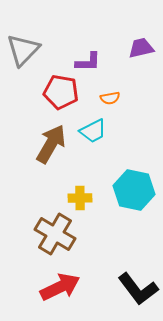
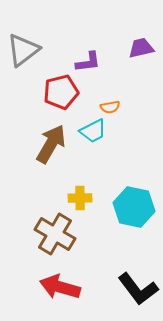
gray triangle: rotated 9 degrees clockwise
purple L-shape: rotated 8 degrees counterclockwise
red pentagon: rotated 24 degrees counterclockwise
orange semicircle: moved 9 px down
cyan hexagon: moved 17 px down
red arrow: rotated 138 degrees counterclockwise
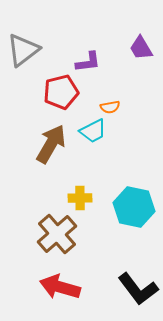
purple trapezoid: rotated 108 degrees counterclockwise
brown cross: moved 2 px right; rotated 18 degrees clockwise
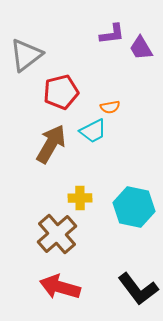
gray triangle: moved 3 px right, 5 px down
purple L-shape: moved 24 px right, 28 px up
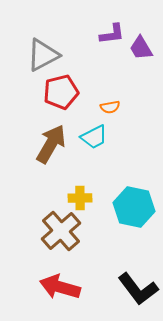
gray triangle: moved 17 px right; rotated 9 degrees clockwise
cyan trapezoid: moved 1 px right, 6 px down
brown cross: moved 4 px right, 3 px up
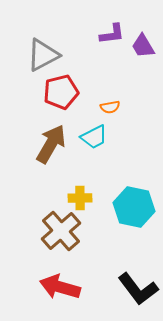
purple trapezoid: moved 2 px right, 2 px up
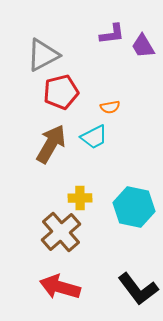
brown cross: moved 1 px down
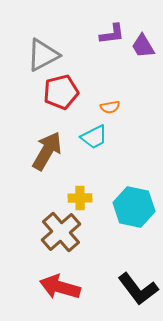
brown arrow: moved 4 px left, 7 px down
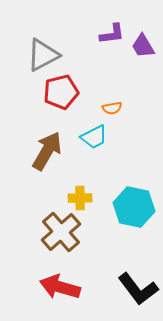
orange semicircle: moved 2 px right, 1 px down
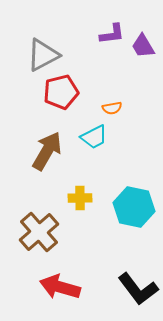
brown cross: moved 22 px left
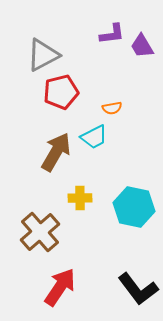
purple trapezoid: moved 1 px left
brown arrow: moved 9 px right, 1 px down
brown cross: moved 1 px right
red arrow: rotated 108 degrees clockwise
